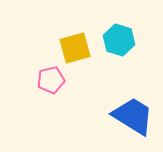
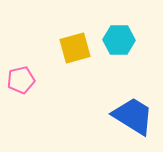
cyan hexagon: rotated 16 degrees counterclockwise
pink pentagon: moved 30 px left
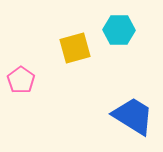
cyan hexagon: moved 10 px up
pink pentagon: rotated 24 degrees counterclockwise
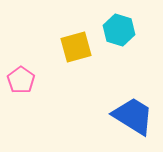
cyan hexagon: rotated 16 degrees clockwise
yellow square: moved 1 px right, 1 px up
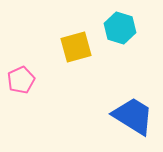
cyan hexagon: moved 1 px right, 2 px up
pink pentagon: rotated 12 degrees clockwise
